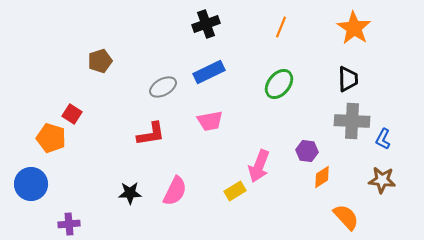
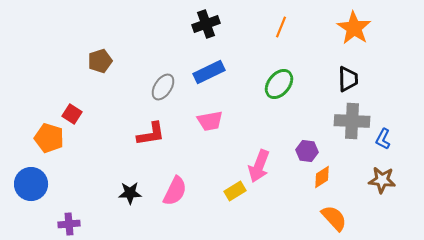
gray ellipse: rotated 28 degrees counterclockwise
orange pentagon: moved 2 px left
orange semicircle: moved 12 px left, 1 px down
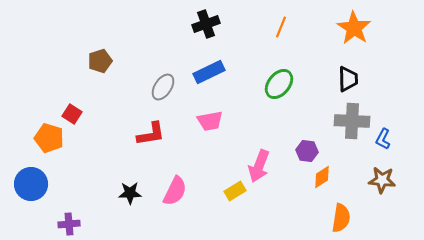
orange semicircle: moved 7 px right; rotated 52 degrees clockwise
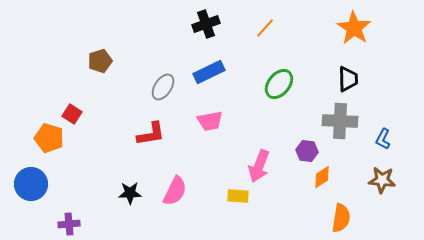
orange line: moved 16 px left, 1 px down; rotated 20 degrees clockwise
gray cross: moved 12 px left
yellow rectangle: moved 3 px right, 5 px down; rotated 35 degrees clockwise
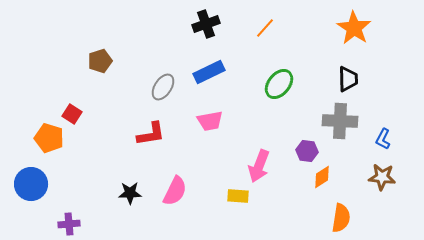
brown star: moved 3 px up
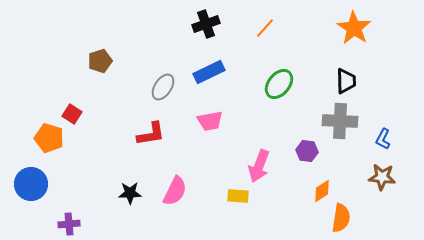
black trapezoid: moved 2 px left, 2 px down
orange diamond: moved 14 px down
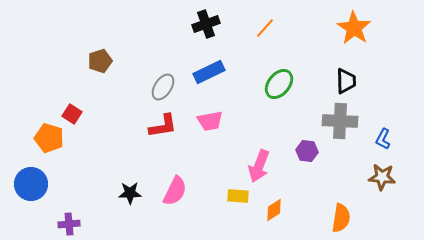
red L-shape: moved 12 px right, 8 px up
orange diamond: moved 48 px left, 19 px down
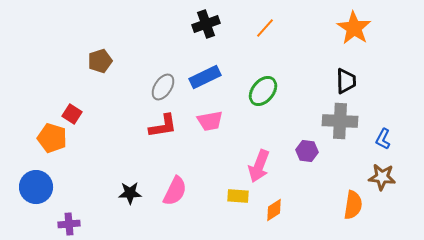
blue rectangle: moved 4 px left, 5 px down
green ellipse: moved 16 px left, 7 px down
orange pentagon: moved 3 px right
blue circle: moved 5 px right, 3 px down
orange semicircle: moved 12 px right, 13 px up
